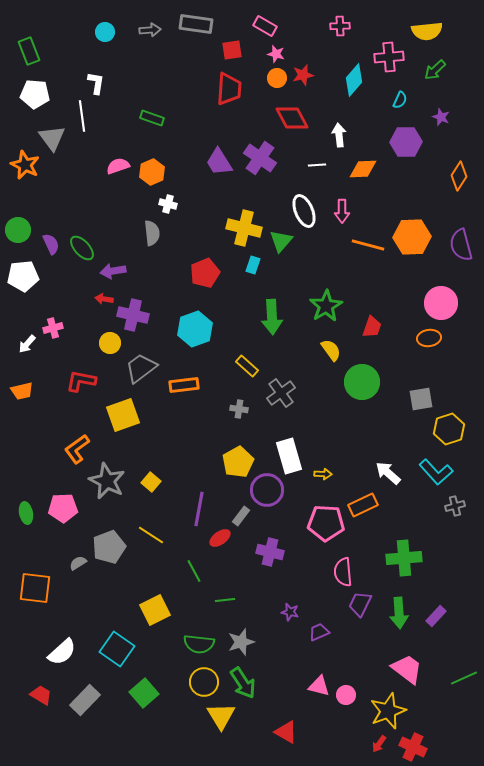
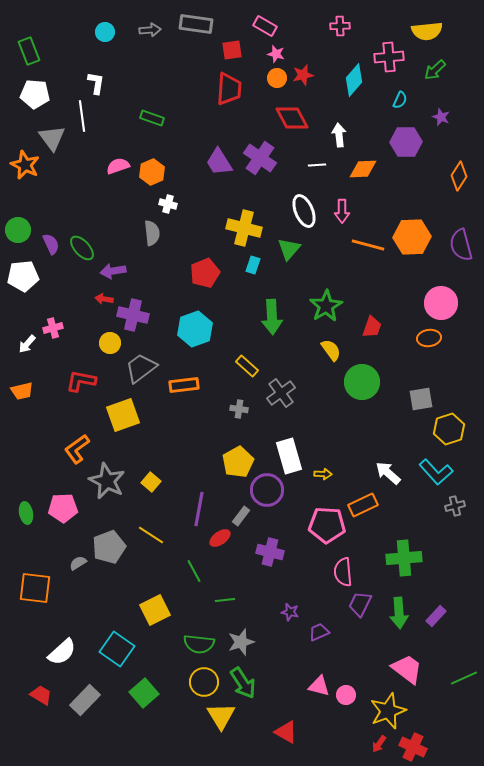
green triangle at (281, 241): moved 8 px right, 8 px down
pink pentagon at (326, 523): moved 1 px right, 2 px down
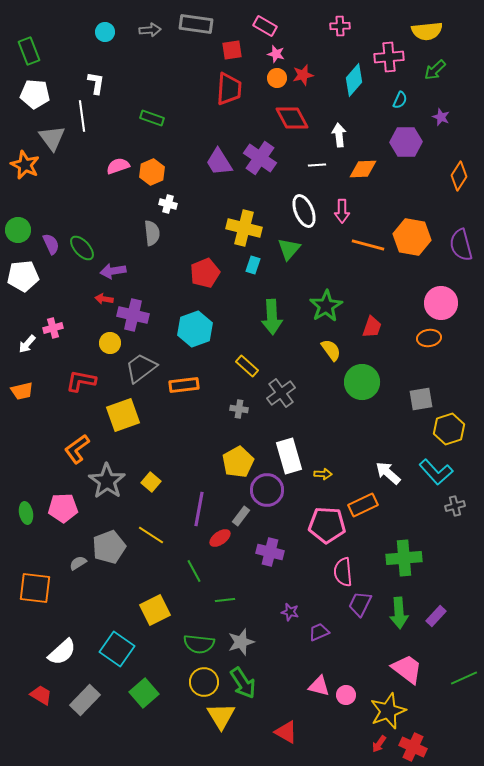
orange hexagon at (412, 237): rotated 12 degrees clockwise
gray star at (107, 481): rotated 9 degrees clockwise
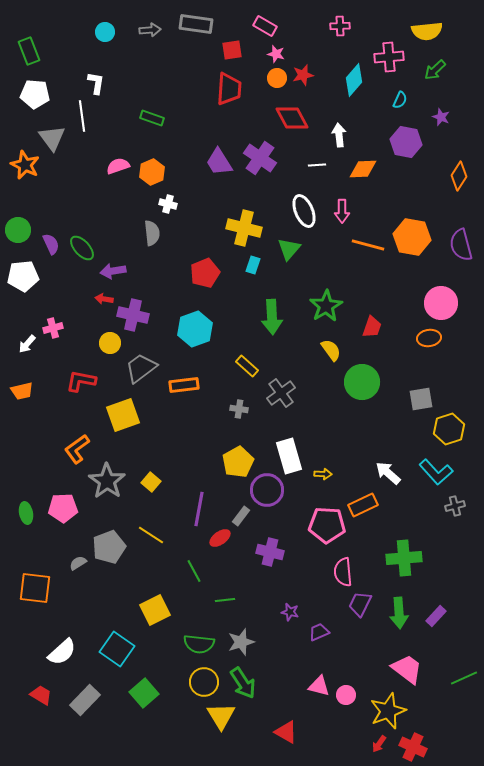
purple hexagon at (406, 142): rotated 12 degrees clockwise
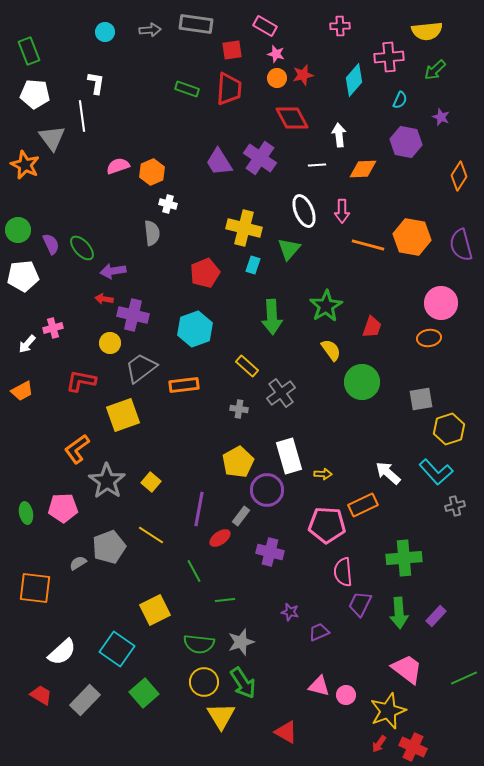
green rectangle at (152, 118): moved 35 px right, 29 px up
orange trapezoid at (22, 391): rotated 15 degrees counterclockwise
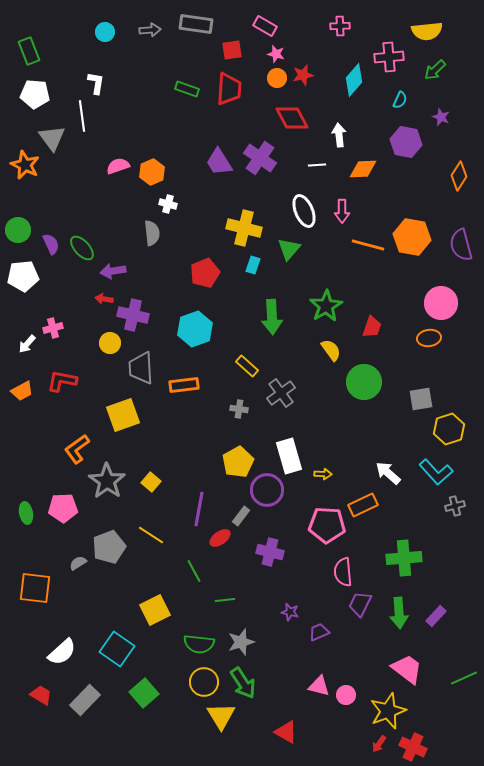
gray trapezoid at (141, 368): rotated 56 degrees counterclockwise
red L-shape at (81, 381): moved 19 px left
green circle at (362, 382): moved 2 px right
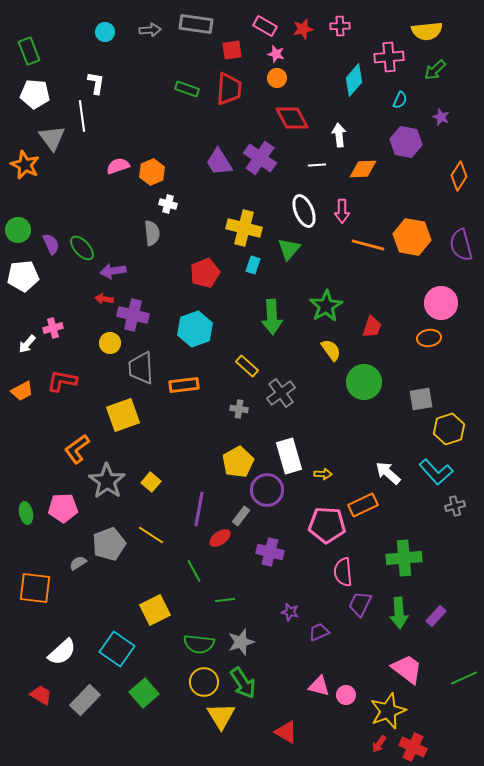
red star at (303, 75): moved 46 px up
gray pentagon at (109, 547): moved 3 px up
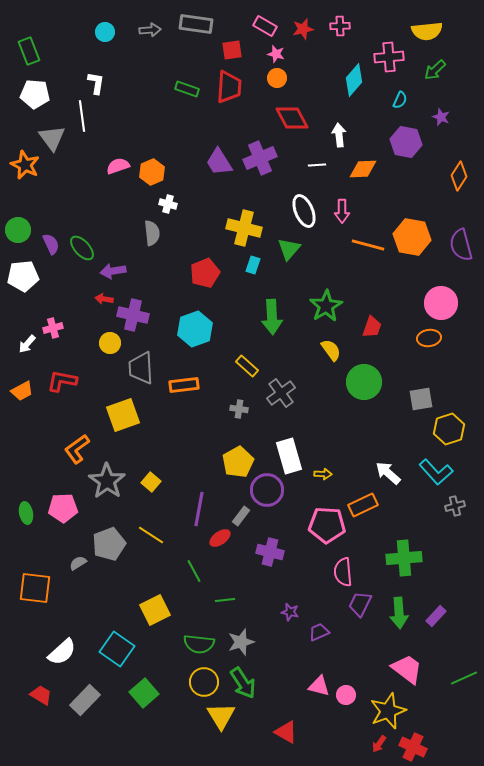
red trapezoid at (229, 89): moved 2 px up
purple cross at (260, 158): rotated 32 degrees clockwise
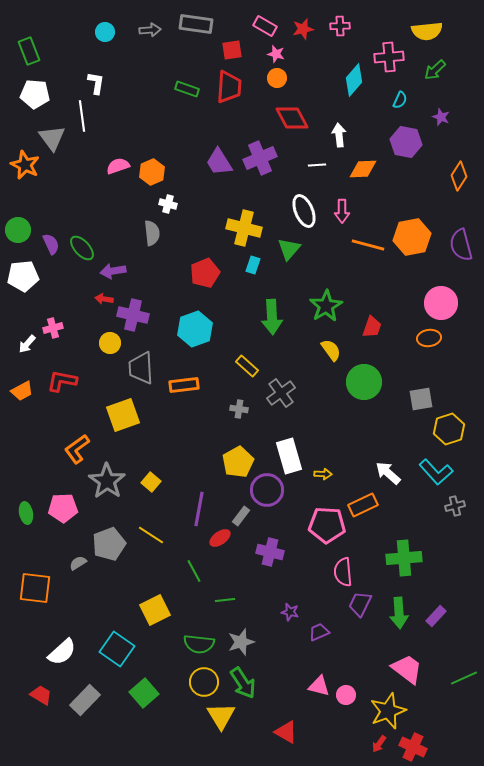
orange hexagon at (412, 237): rotated 21 degrees counterclockwise
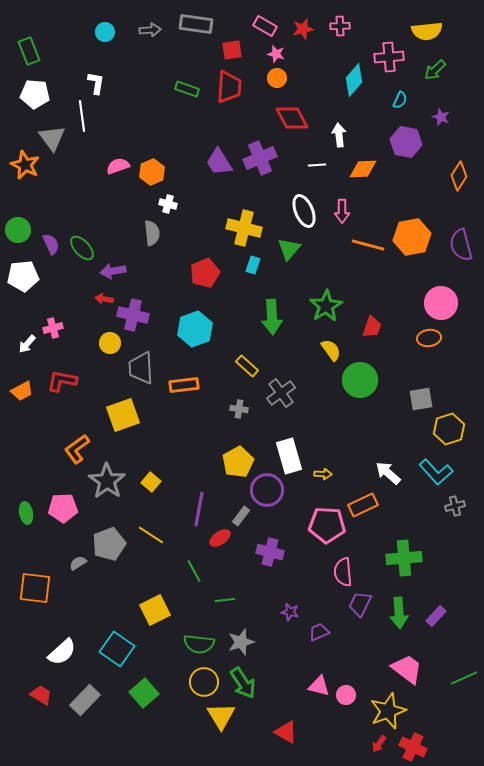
green circle at (364, 382): moved 4 px left, 2 px up
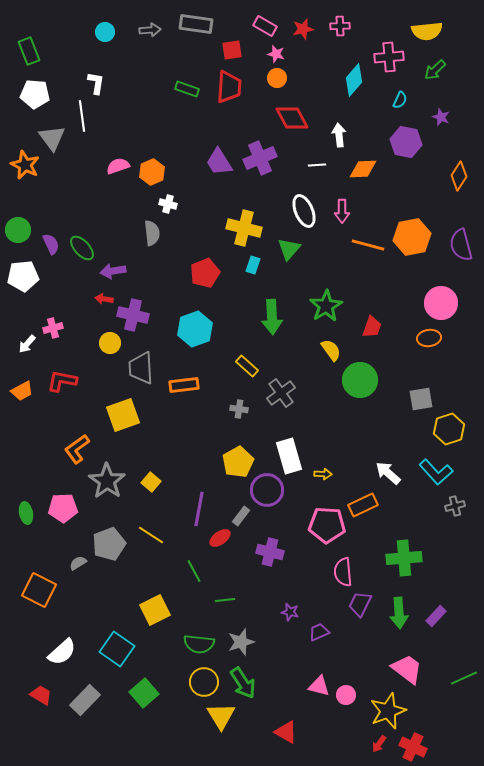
orange square at (35, 588): moved 4 px right, 2 px down; rotated 20 degrees clockwise
